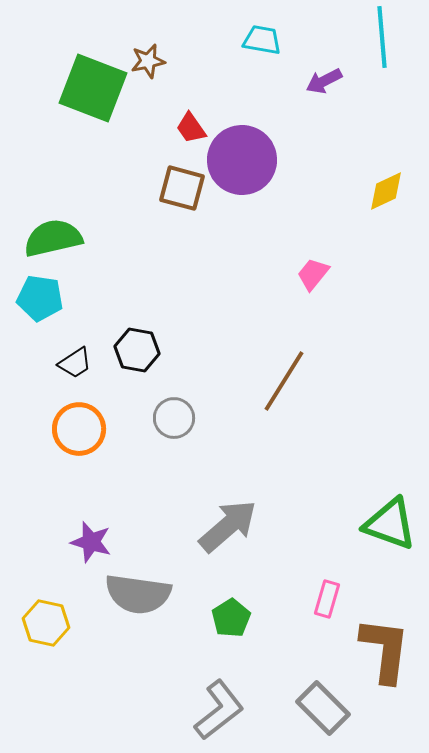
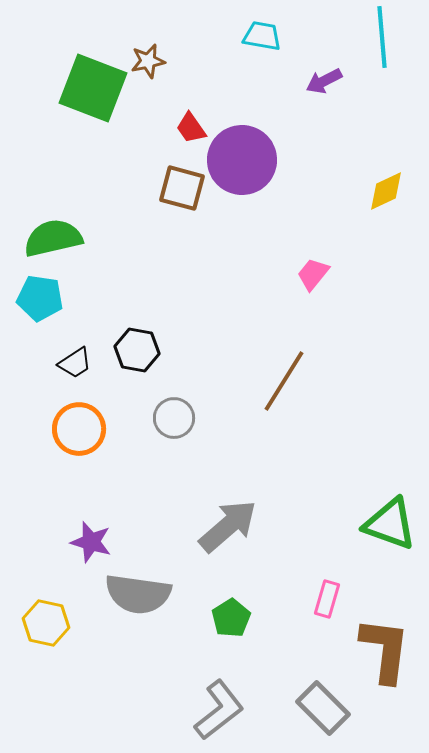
cyan trapezoid: moved 4 px up
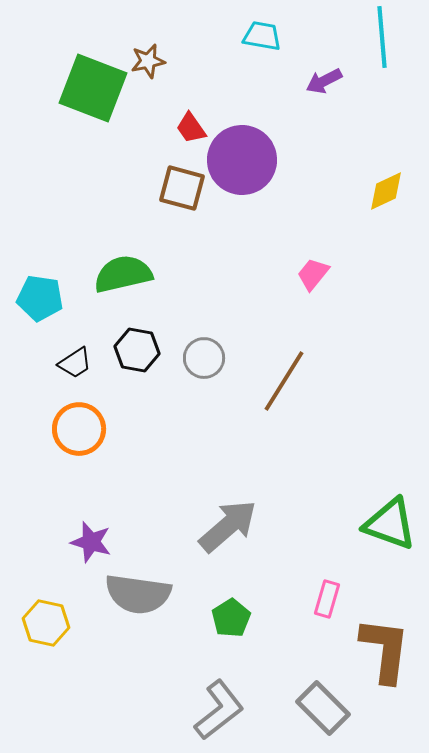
green semicircle: moved 70 px right, 36 px down
gray circle: moved 30 px right, 60 px up
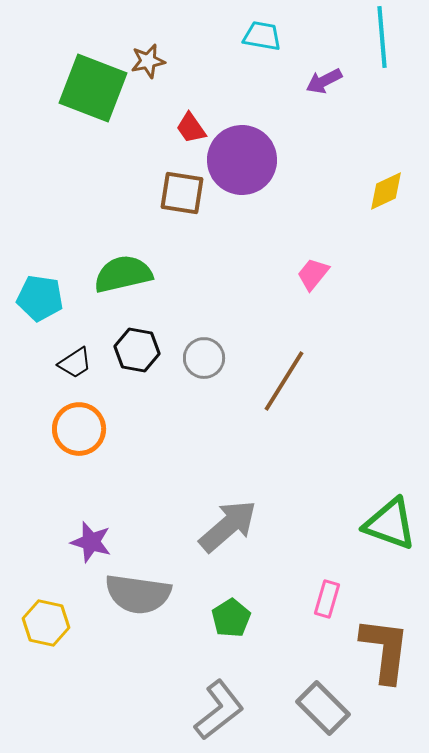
brown square: moved 5 px down; rotated 6 degrees counterclockwise
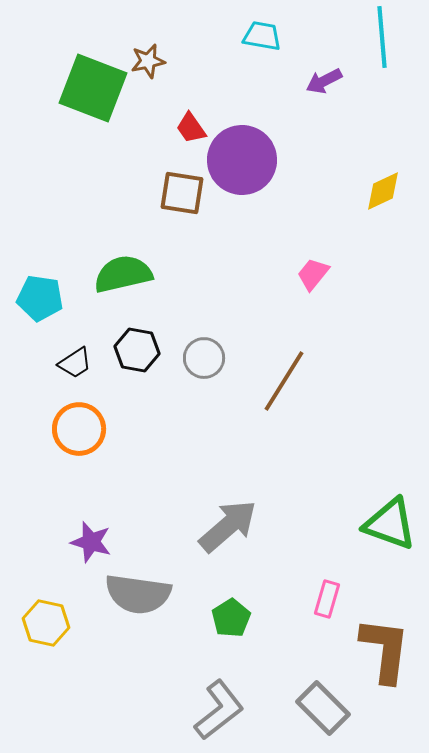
yellow diamond: moved 3 px left
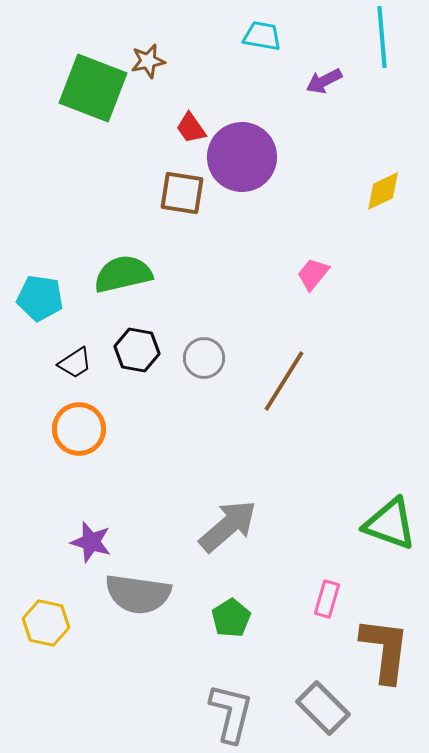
purple circle: moved 3 px up
gray L-shape: moved 12 px right, 3 px down; rotated 38 degrees counterclockwise
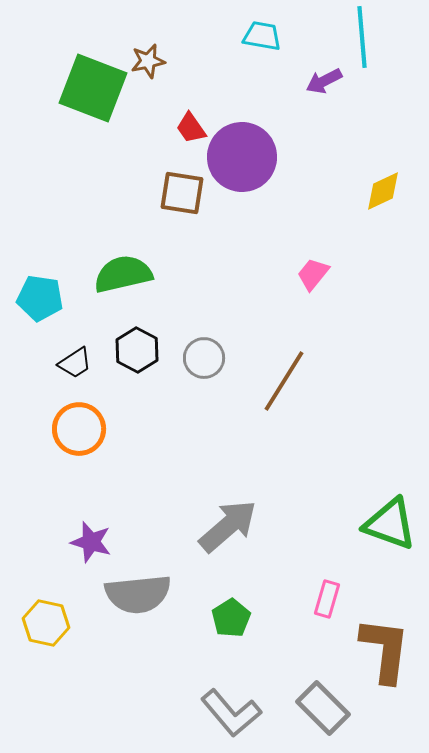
cyan line: moved 20 px left
black hexagon: rotated 18 degrees clockwise
gray semicircle: rotated 14 degrees counterclockwise
gray L-shape: rotated 126 degrees clockwise
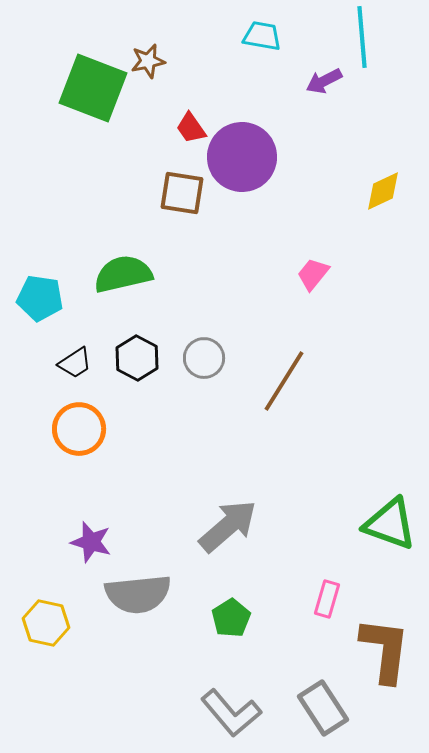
black hexagon: moved 8 px down
gray rectangle: rotated 12 degrees clockwise
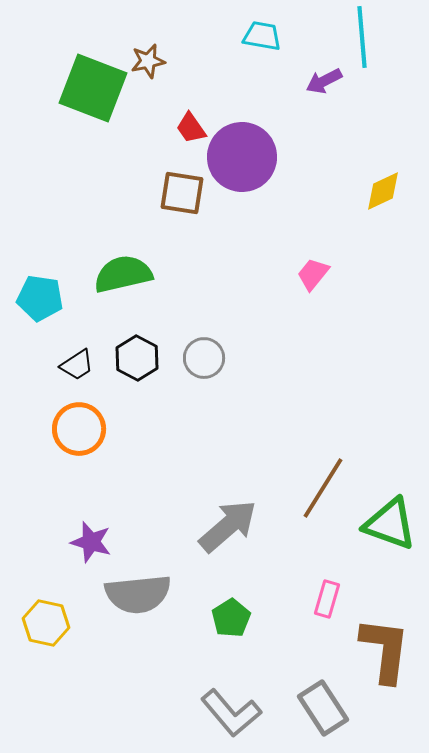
black trapezoid: moved 2 px right, 2 px down
brown line: moved 39 px right, 107 px down
